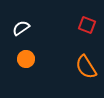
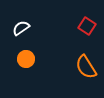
red square: moved 1 px down; rotated 12 degrees clockwise
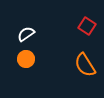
white semicircle: moved 5 px right, 6 px down
orange semicircle: moved 1 px left, 2 px up
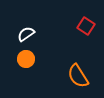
red square: moved 1 px left
orange semicircle: moved 7 px left, 11 px down
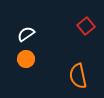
red square: rotated 18 degrees clockwise
orange semicircle: rotated 20 degrees clockwise
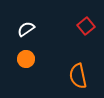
white semicircle: moved 5 px up
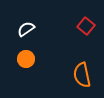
red square: rotated 12 degrees counterclockwise
orange semicircle: moved 4 px right, 1 px up
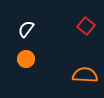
white semicircle: rotated 18 degrees counterclockwise
orange semicircle: moved 3 px right; rotated 105 degrees clockwise
